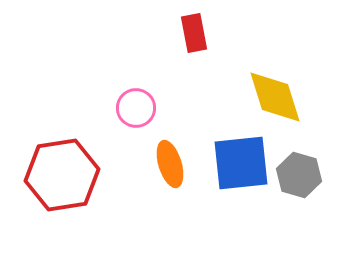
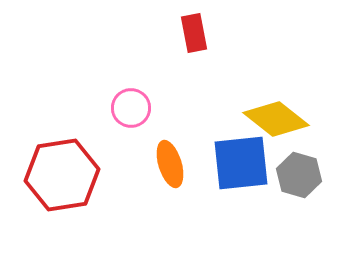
yellow diamond: moved 1 px right, 22 px down; rotated 34 degrees counterclockwise
pink circle: moved 5 px left
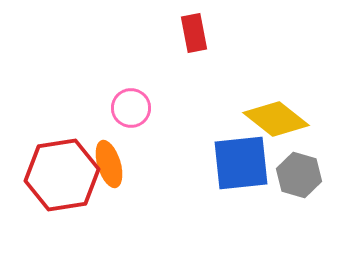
orange ellipse: moved 61 px left
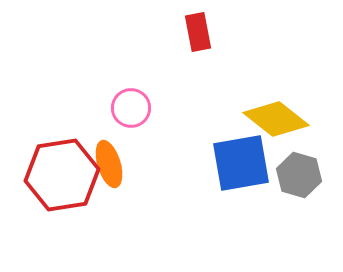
red rectangle: moved 4 px right, 1 px up
blue square: rotated 4 degrees counterclockwise
